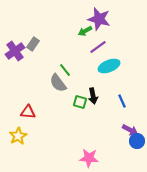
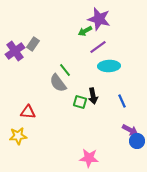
cyan ellipse: rotated 20 degrees clockwise
yellow star: rotated 24 degrees clockwise
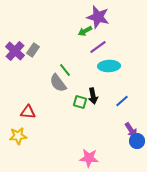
purple star: moved 1 px left, 2 px up
gray rectangle: moved 6 px down
purple cross: rotated 12 degrees counterclockwise
blue line: rotated 72 degrees clockwise
purple arrow: moved 1 px right; rotated 28 degrees clockwise
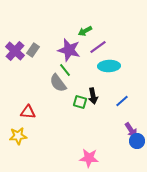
purple star: moved 29 px left, 33 px down
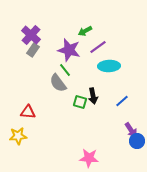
purple cross: moved 16 px right, 16 px up
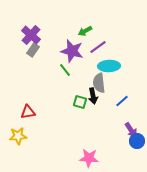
purple star: moved 3 px right, 1 px down
gray semicircle: moved 41 px right; rotated 30 degrees clockwise
red triangle: rotated 14 degrees counterclockwise
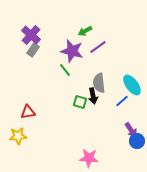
cyan ellipse: moved 23 px right, 19 px down; rotated 55 degrees clockwise
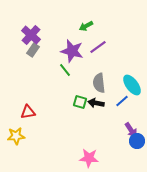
green arrow: moved 1 px right, 5 px up
black arrow: moved 3 px right, 7 px down; rotated 112 degrees clockwise
yellow star: moved 2 px left
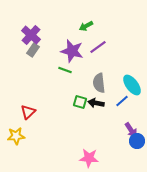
green line: rotated 32 degrees counterclockwise
red triangle: rotated 35 degrees counterclockwise
